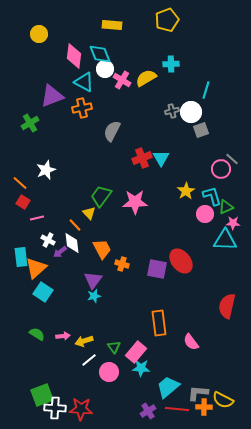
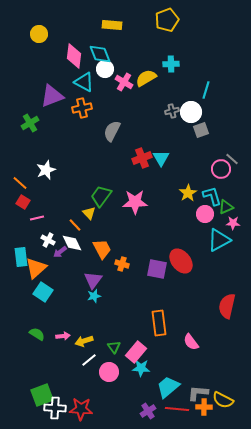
pink cross at (122, 80): moved 2 px right, 2 px down
yellow star at (186, 191): moved 2 px right, 2 px down
cyan triangle at (225, 240): moved 6 px left; rotated 30 degrees counterclockwise
white diamond at (72, 243): rotated 20 degrees counterclockwise
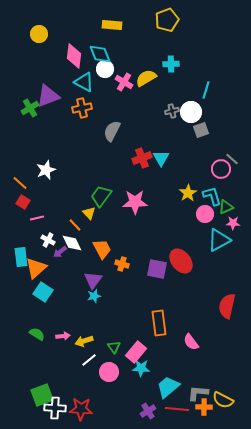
purple triangle at (52, 96): moved 4 px left
green cross at (30, 123): moved 15 px up
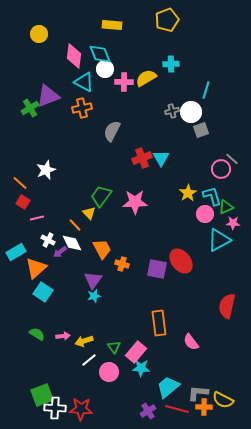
pink cross at (124, 82): rotated 30 degrees counterclockwise
cyan rectangle at (21, 257): moved 5 px left, 5 px up; rotated 66 degrees clockwise
red line at (177, 409): rotated 10 degrees clockwise
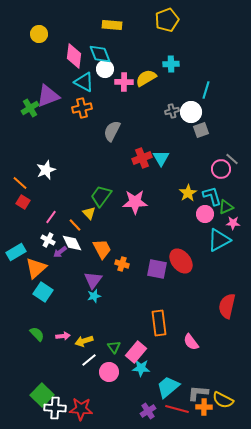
pink line at (37, 218): moved 14 px right, 1 px up; rotated 40 degrees counterclockwise
green semicircle at (37, 334): rotated 14 degrees clockwise
green square at (42, 395): rotated 25 degrees counterclockwise
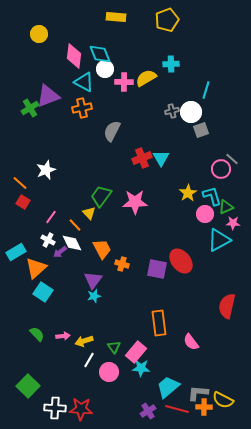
yellow rectangle at (112, 25): moved 4 px right, 8 px up
white line at (89, 360): rotated 21 degrees counterclockwise
green square at (42, 395): moved 14 px left, 9 px up
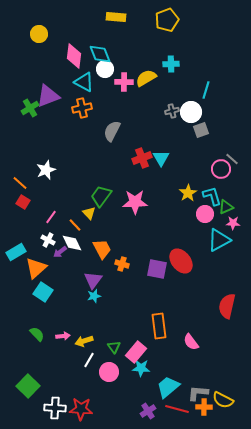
orange rectangle at (159, 323): moved 3 px down
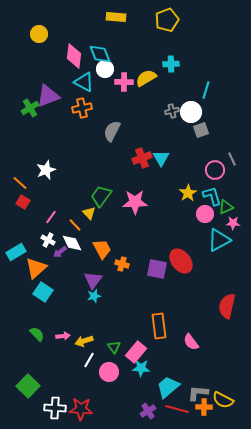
gray line at (232, 159): rotated 24 degrees clockwise
pink circle at (221, 169): moved 6 px left, 1 px down
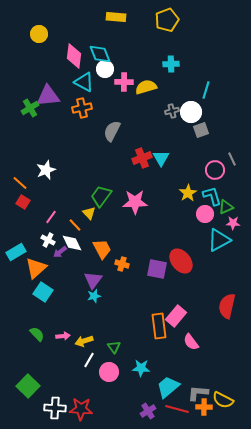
yellow semicircle at (146, 78): moved 9 px down; rotated 15 degrees clockwise
purple triangle at (48, 96): rotated 15 degrees clockwise
pink rectangle at (136, 352): moved 40 px right, 36 px up
